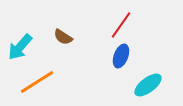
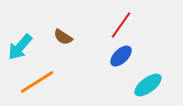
blue ellipse: rotated 25 degrees clockwise
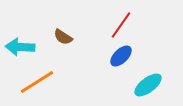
cyan arrow: rotated 52 degrees clockwise
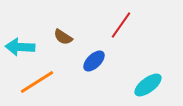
blue ellipse: moved 27 px left, 5 px down
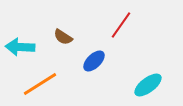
orange line: moved 3 px right, 2 px down
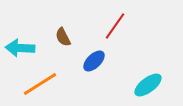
red line: moved 6 px left, 1 px down
brown semicircle: rotated 30 degrees clockwise
cyan arrow: moved 1 px down
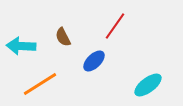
cyan arrow: moved 1 px right, 2 px up
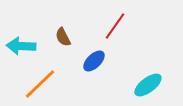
orange line: rotated 12 degrees counterclockwise
